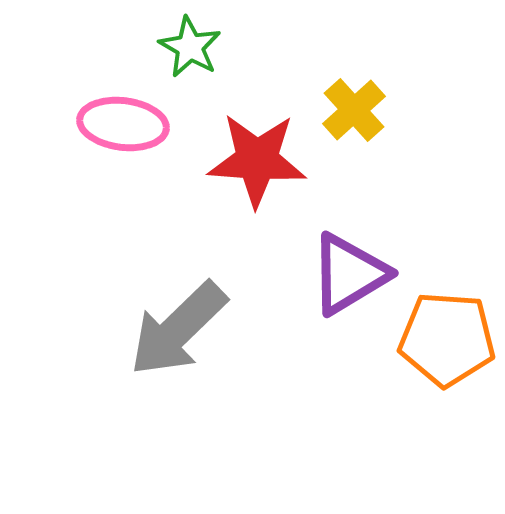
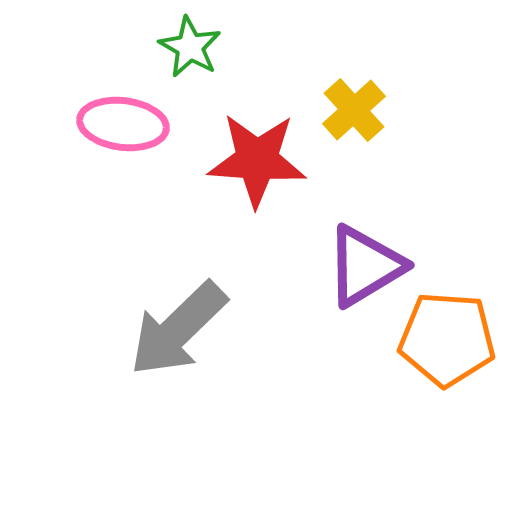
purple triangle: moved 16 px right, 8 px up
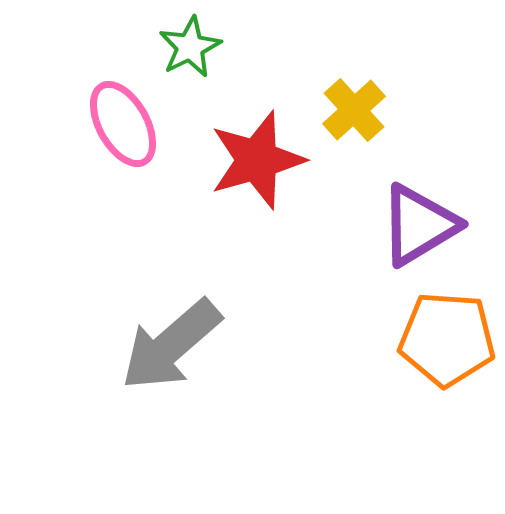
green star: rotated 16 degrees clockwise
pink ellipse: rotated 54 degrees clockwise
red star: rotated 20 degrees counterclockwise
purple triangle: moved 54 px right, 41 px up
gray arrow: moved 7 px left, 16 px down; rotated 3 degrees clockwise
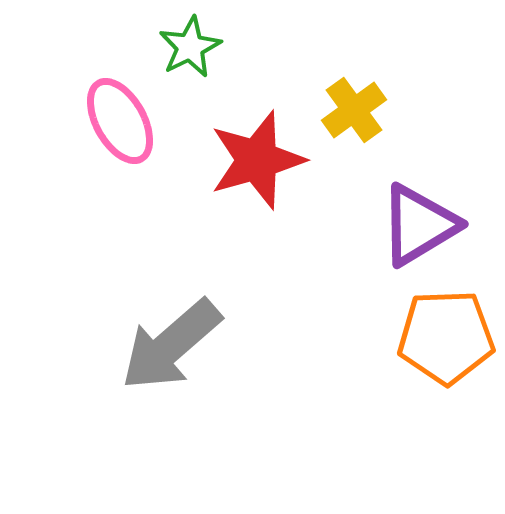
yellow cross: rotated 6 degrees clockwise
pink ellipse: moved 3 px left, 3 px up
orange pentagon: moved 1 px left, 2 px up; rotated 6 degrees counterclockwise
